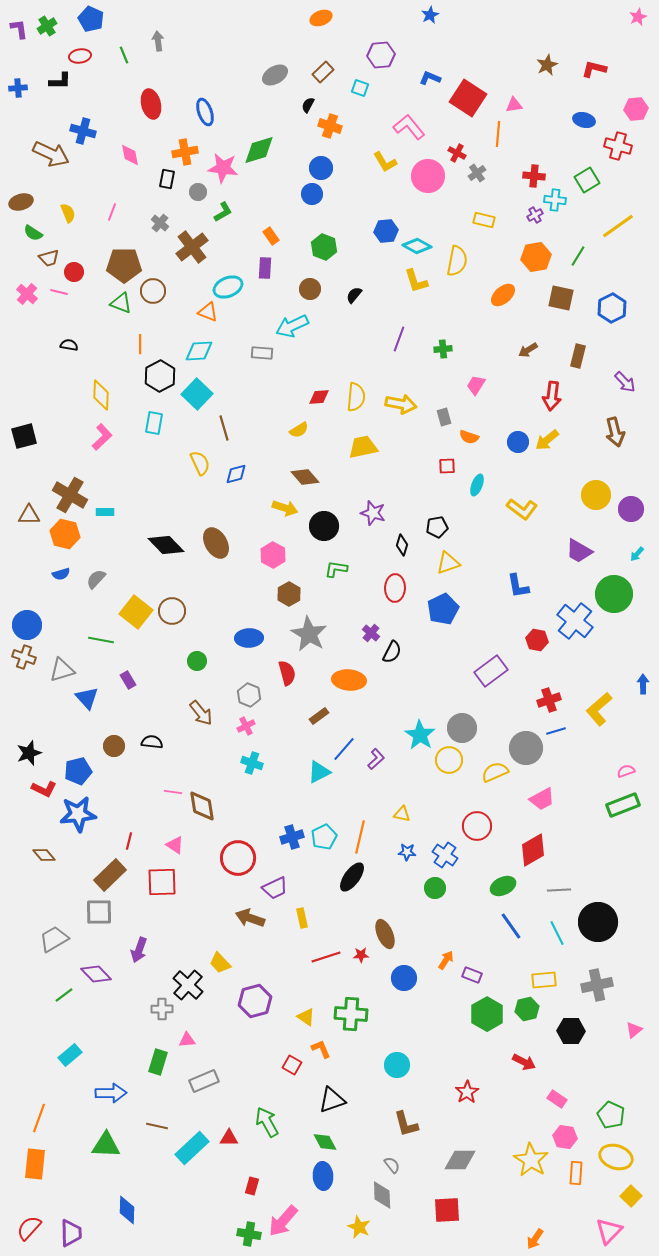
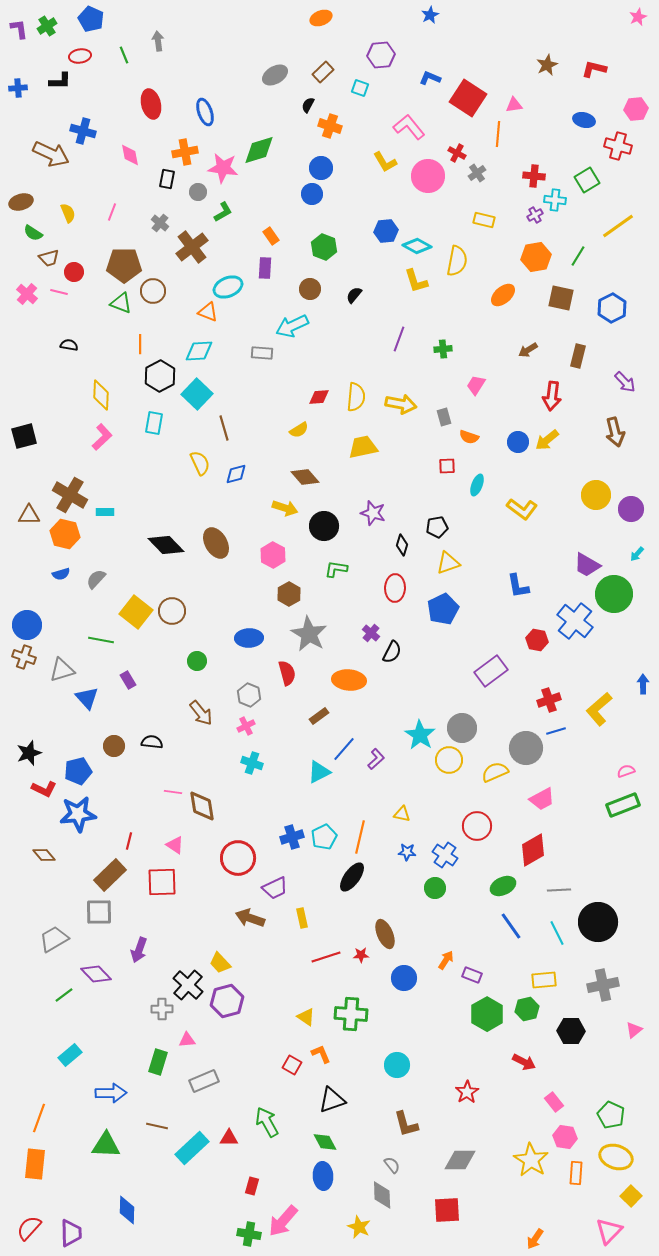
purple trapezoid at (579, 551): moved 8 px right, 14 px down
gray cross at (597, 985): moved 6 px right
purple hexagon at (255, 1001): moved 28 px left
orange L-shape at (321, 1049): moved 5 px down
pink rectangle at (557, 1099): moved 3 px left, 3 px down; rotated 18 degrees clockwise
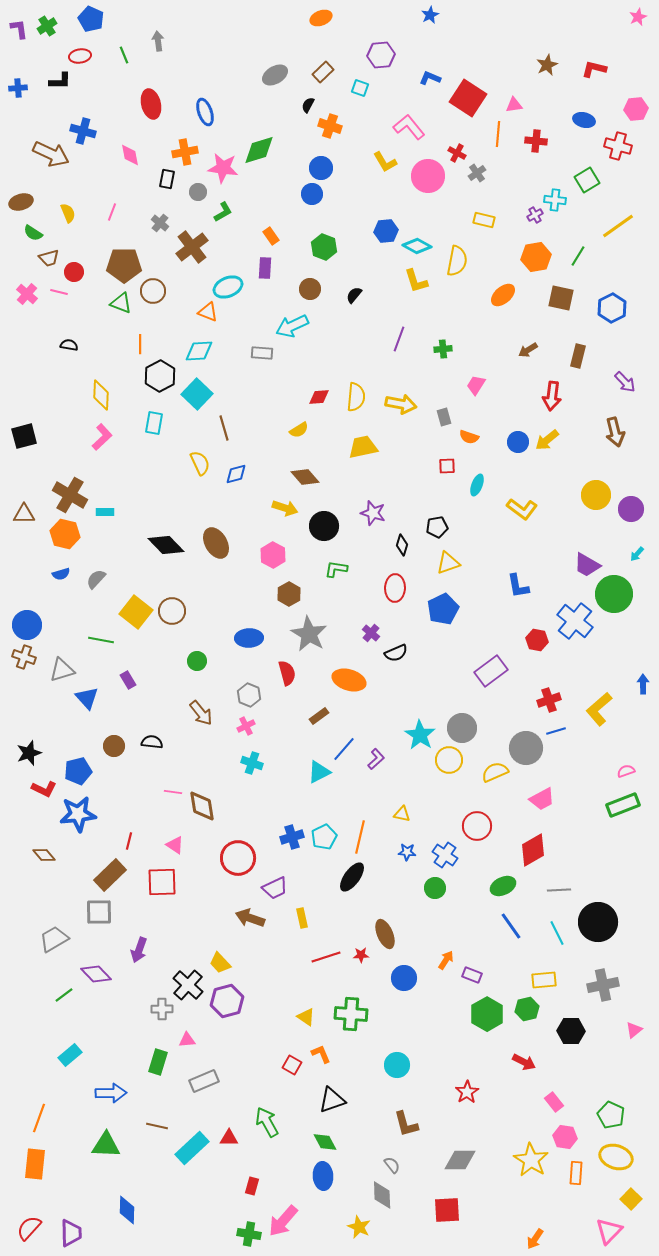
red cross at (534, 176): moved 2 px right, 35 px up
brown triangle at (29, 515): moved 5 px left, 1 px up
black semicircle at (392, 652): moved 4 px right, 1 px down; rotated 40 degrees clockwise
orange ellipse at (349, 680): rotated 12 degrees clockwise
yellow square at (631, 1196): moved 3 px down
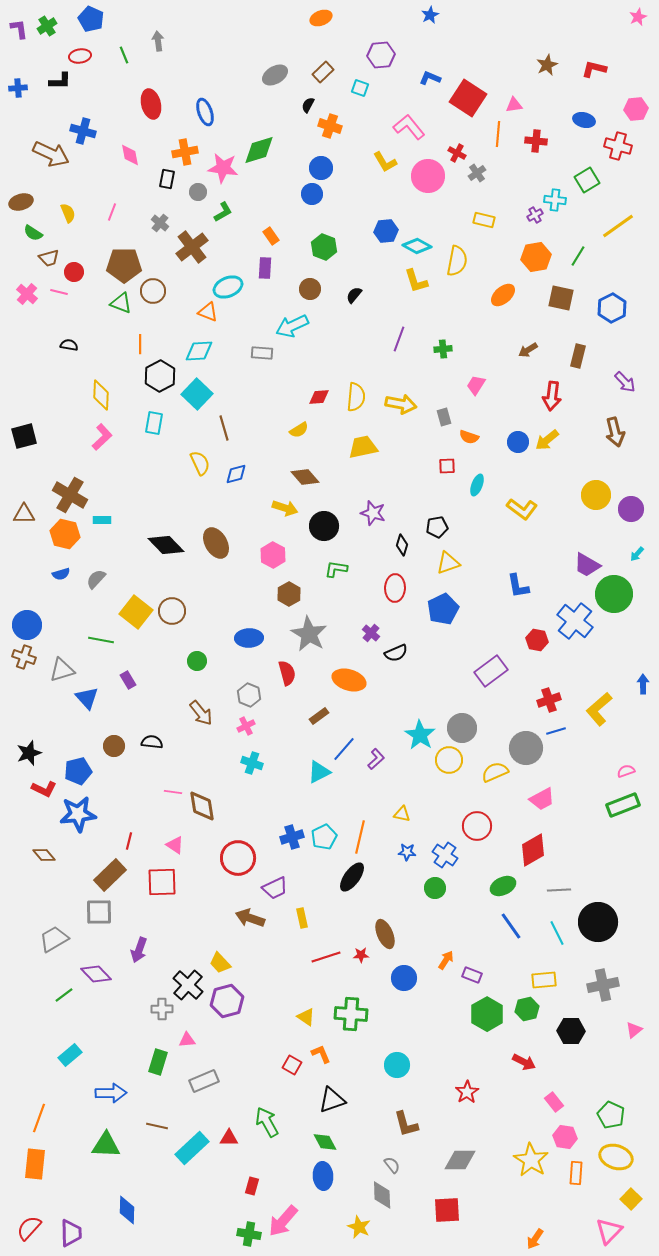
cyan rectangle at (105, 512): moved 3 px left, 8 px down
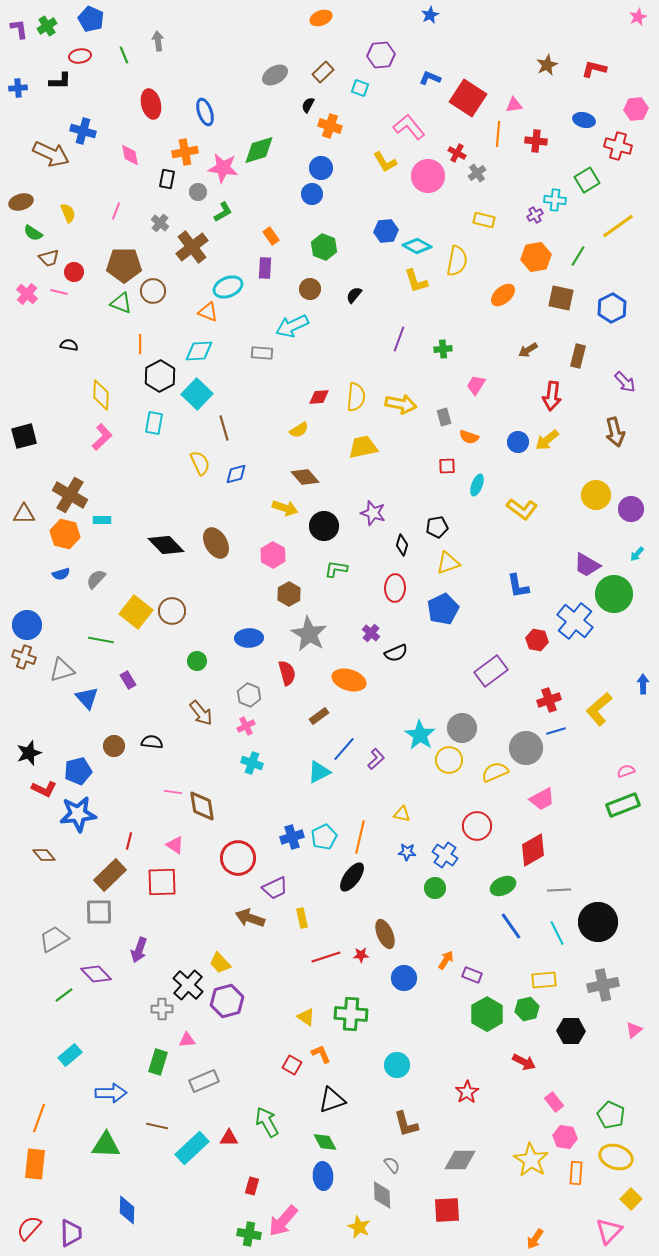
pink line at (112, 212): moved 4 px right, 1 px up
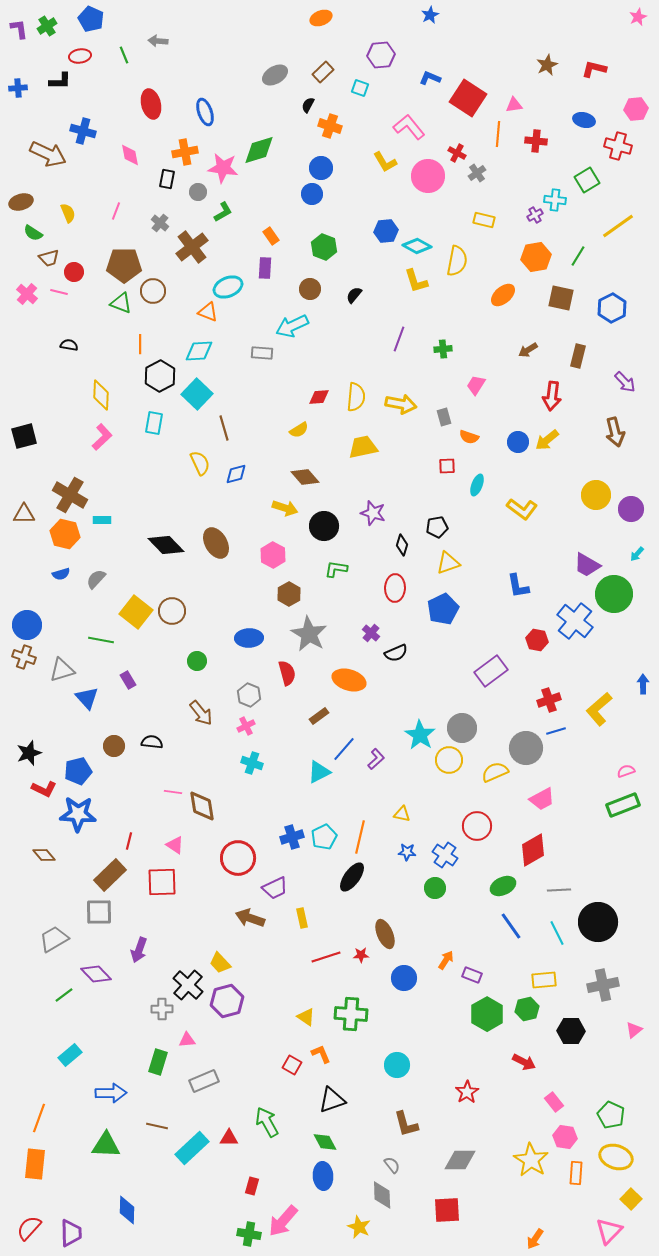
gray arrow at (158, 41): rotated 78 degrees counterclockwise
brown arrow at (51, 154): moved 3 px left
blue star at (78, 814): rotated 9 degrees clockwise
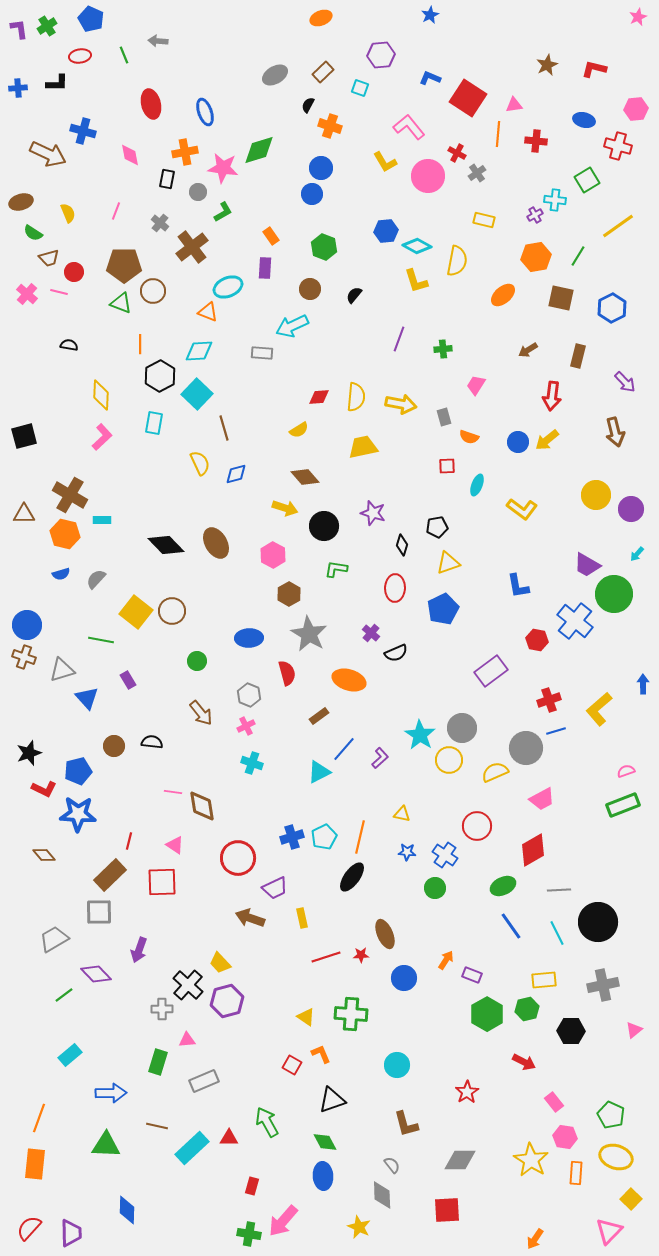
black L-shape at (60, 81): moved 3 px left, 2 px down
purple L-shape at (376, 759): moved 4 px right, 1 px up
